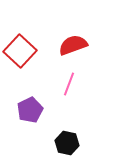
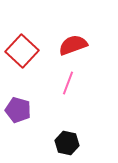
red square: moved 2 px right
pink line: moved 1 px left, 1 px up
purple pentagon: moved 12 px left; rotated 30 degrees counterclockwise
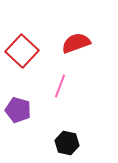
red semicircle: moved 3 px right, 2 px up
pink line: moved 8 px left, 3 px down
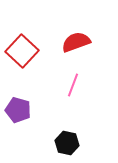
red semicircle: moved 1 px up
pink line: moved 13 px right, 1 px up
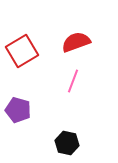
red square: rotated 16 degrees clockwise
pink line: moved 4 px up
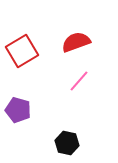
pink line: moved 6 px right; rotated 20 degrees clockwise
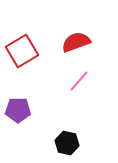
purple pentagon: rotated 15 degrees counterclockwise
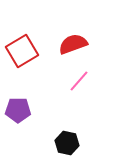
red semicircle: moved 3 px left, 2 px down
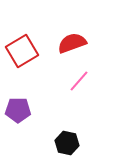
red semicircle: moved 1 px left, 1 px up
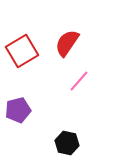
red semicircle: moved 5 px left; rotated 36 degrees counterclockwise
purple pentagon: rotated 15 degrees counterclockwise
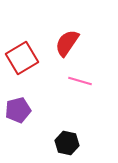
red square: moved 7 px down
pink line: moved 1 px right; rotated 65 degrees clockwise
